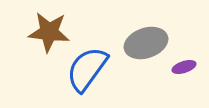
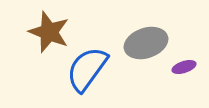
brown star: rotated 15 degrees clockwise
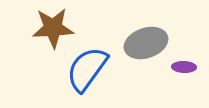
brown star: moved 4 px right, 4 px up; rotated 24 degrees counterclockwise
purple ellipse: rotated 20 degrees clockwise
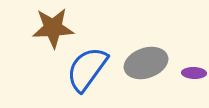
gray ellipse: moved 20 px down
purple ellipse: moved 10 px right, 6 px down
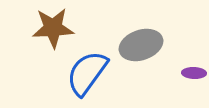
gray ellipse: moved 5 px left, 18 px up
blue semicircle: moved 4 px down
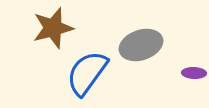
brown star: rotated 12 degrees counterclockwise
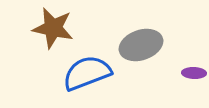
brown star: rotated 27 degrees clockwise
blue semicircle: rotated 33 degrees clockwise
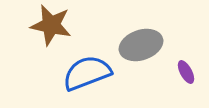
brown star: moved 2 px left, 3 px up
purple ellipse: moved 8 px left, 1 px up; rotated 60 degrees clockwise
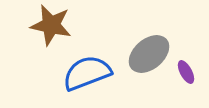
gray ellipse: moved 8 px right, 9 px down; rotated 21 degrees counterclockwise
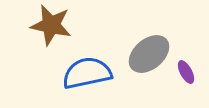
blue semicircle: rotated 9 degrees clockwise
